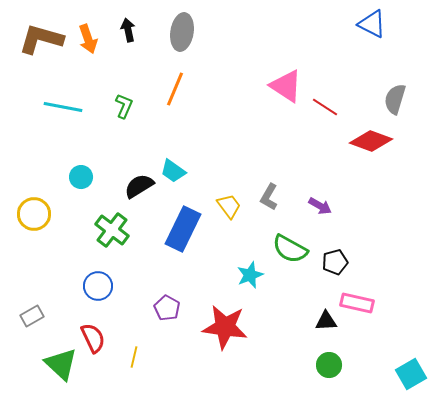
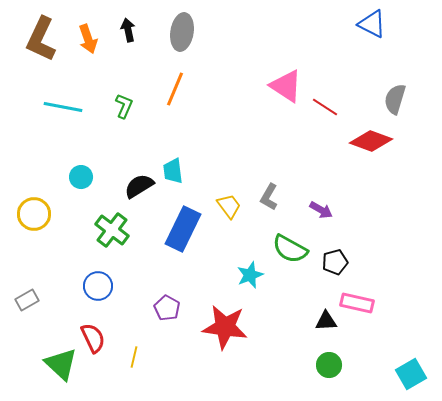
brown L-shape: rotated 81 degrees counterclockwise
cyan trapezoid: rotated 48 degrees clockwise
purple arrow: moved 1 px right, 4 px down
gray rectangle: moved 5 px left, 16 px up
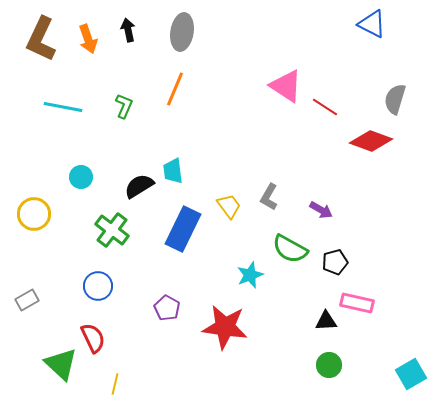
yellow line: moved 19 px left, 27 px down
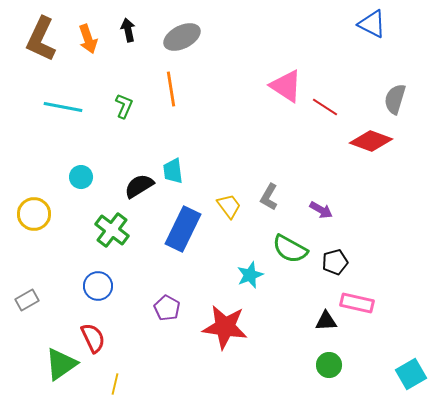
gray ellipse: moved 5 px down; rotated 54 degrees clockwise
orange line: moved 4 px left; rotated 32 degrees counterclockwise
green triangle: rotated 42 degrees clockwise
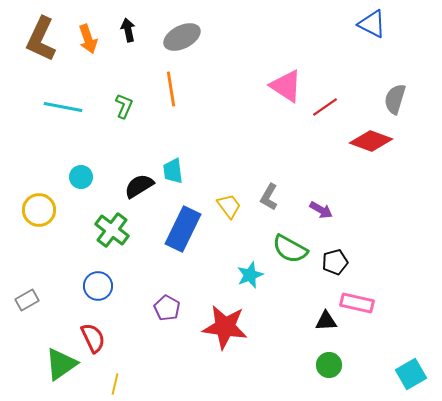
red line: rotated 68 degrees counterclockwise
yellow circle: moved 5 px right, 4 px up
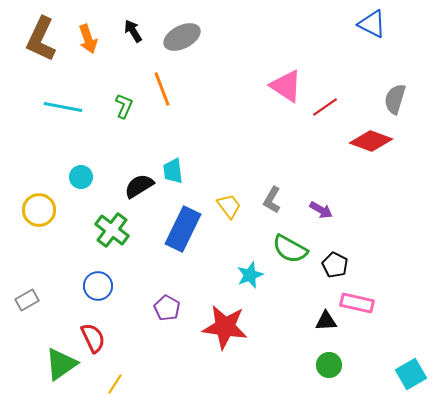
black arrow: moved 5 px right, 1 px down; rotated 20 degrees counterclockwise
orange line: moved 9 px left; rotated 12 degrees counterclockwise
gray L-shape: moved 3 px right, 3 px down
black pentagon: moved 3 px down; rotated 30 degrees counterclockwise
yellow line: rotated 20 degrees clockwise
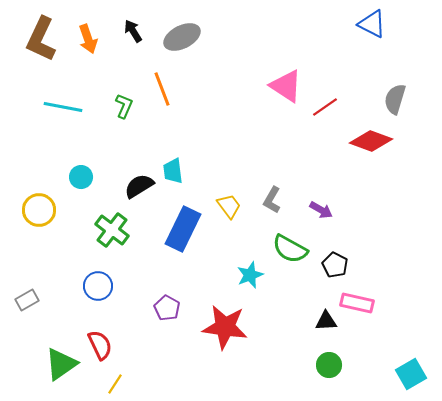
red semicircle: moved 7 px right, 7 px down
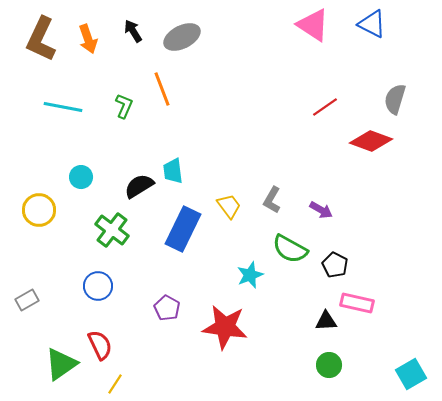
pink triangle: moved 27 px right, 61 px up
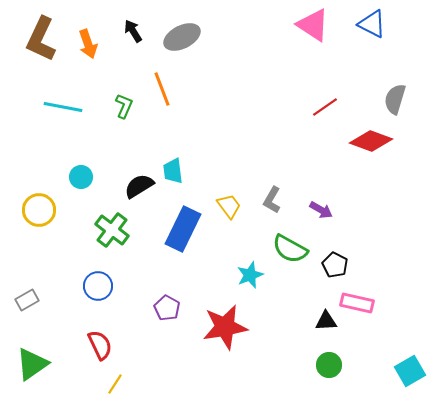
orange arrow: moved 5 px down
red star: rotated 18 degrees counterclockwise
green triangle: moved 29 px left
cyan square: moved 1 px left, 3 px up
